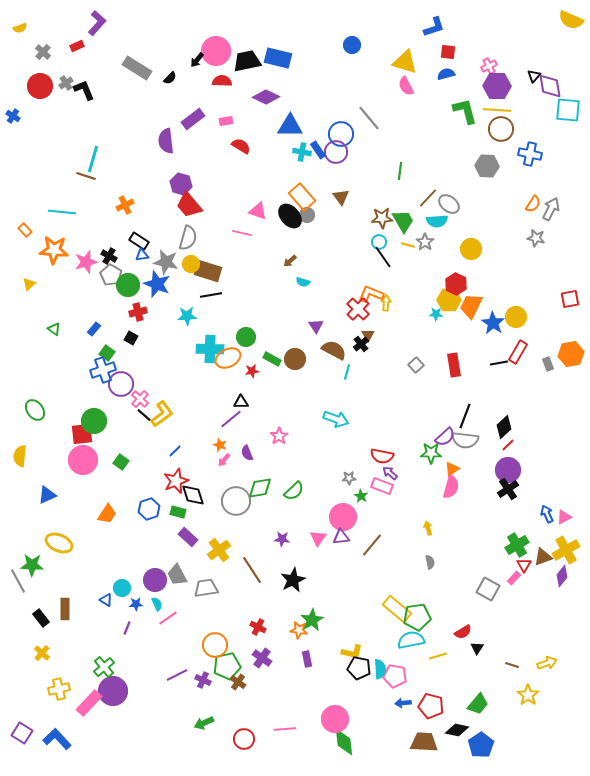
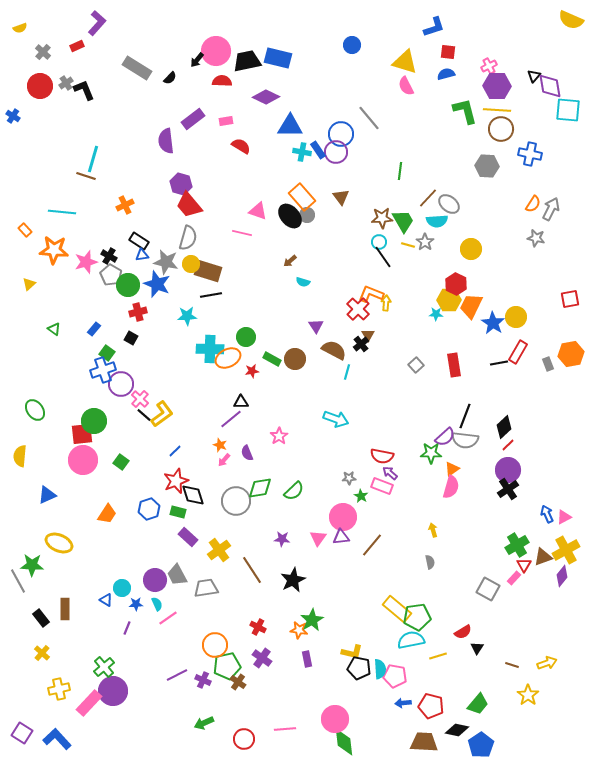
yellow arrow at (428, 528): moved 5 px right, 2 px down
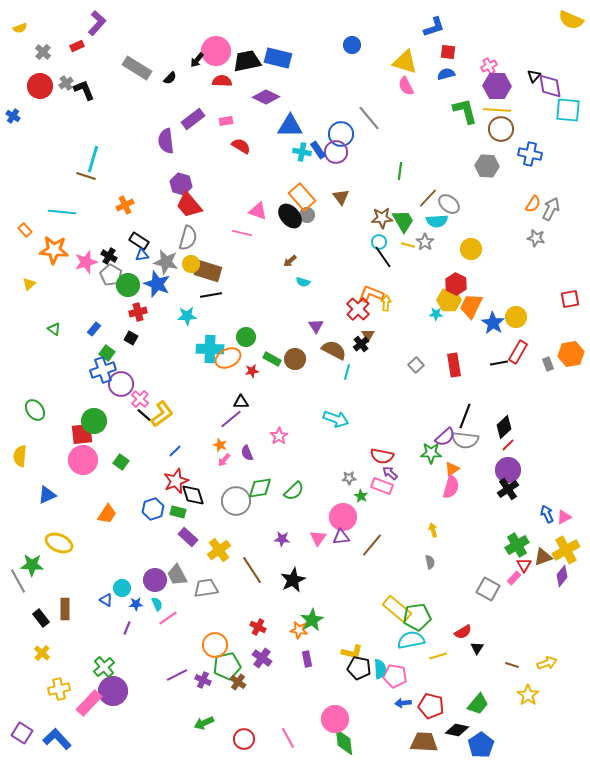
blue hexagon at (149, 509): moved 4 px right
pink line at (285, 729): moved 3 px right, 9 px down; rotated 65 degrees clockwise
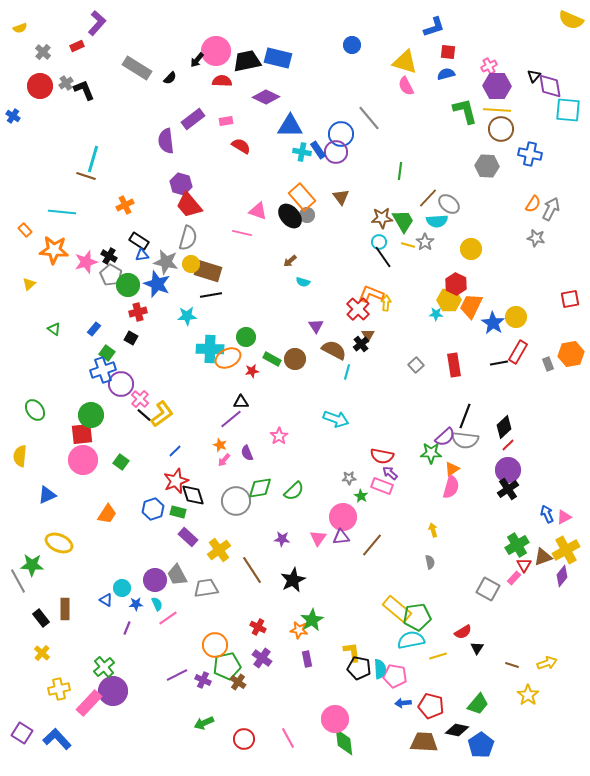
green circle at (94, 421): moved 3 px left, 6 px up
yellow L-shape at (352, 652): rotated 110 degrees counterclockwise
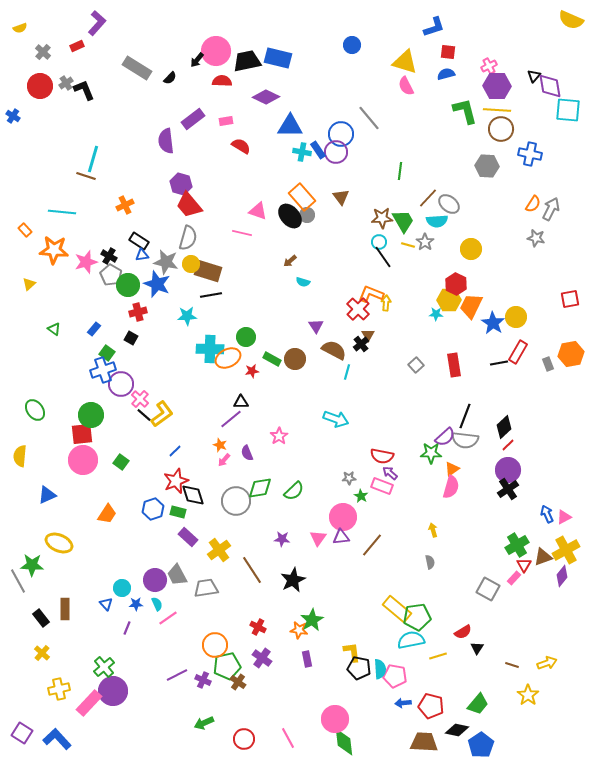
blue triangle at (106, 600): moved 4 px down; rotated 16 degrees clockwise
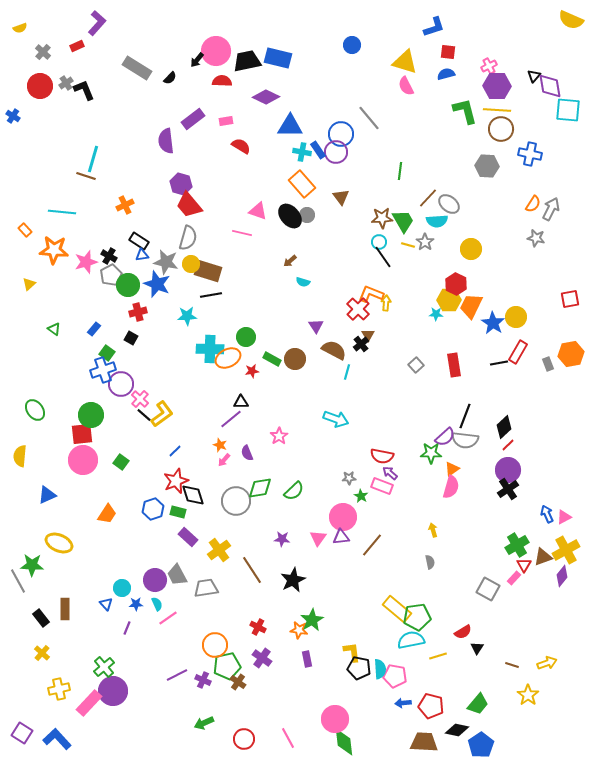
orange rectangle at (302, 197): moved 13 px up
gray pentagon at (111, 275): rotated 15 degrees clockwise
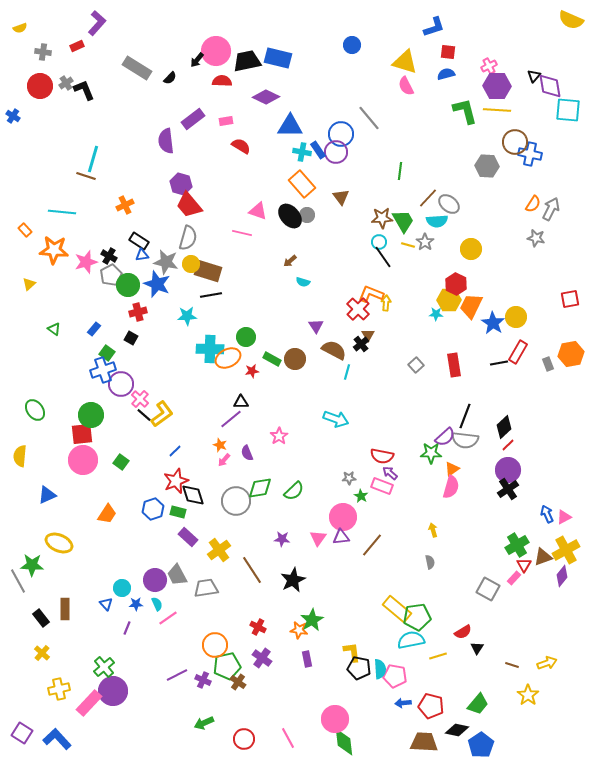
gray cross at (43, 52): rotated 35 degrees counterclockwise
brown circle at (501, 129): moved 14 px right, 13 px down
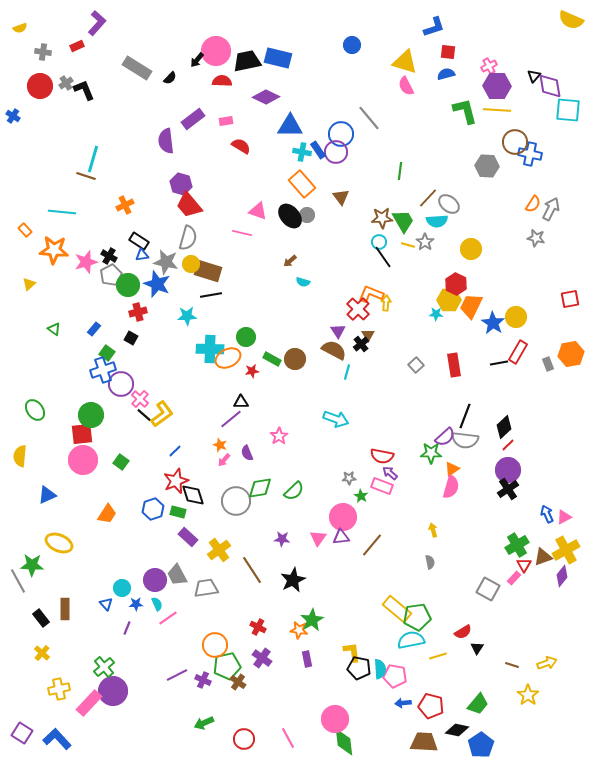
purple triangle at (316, 326): moved 22 px right, 5 px down
